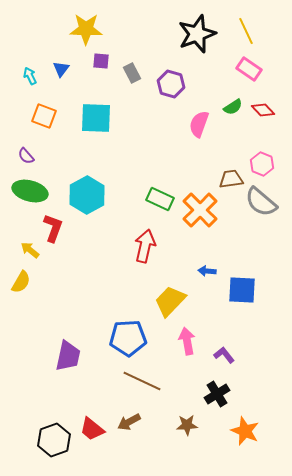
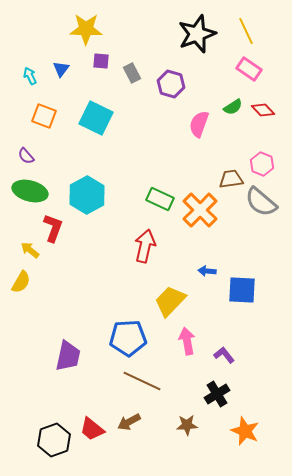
cyan square: rotated 24 degrees clockwise
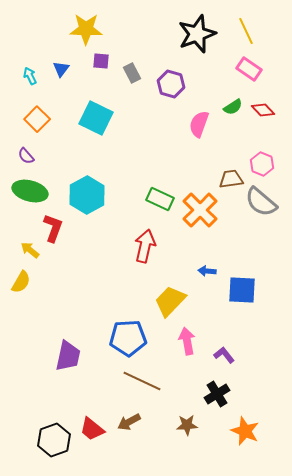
orange square: moved 7 px left, 3 px down; rotated 25 degrees clockwise
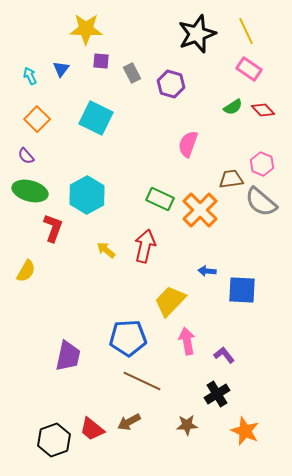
pink semicircle: moved 11 px left, 20 px down
yellow arrow: moved 76 px right
yellow semicircle: moved 5 px right, 11 px up
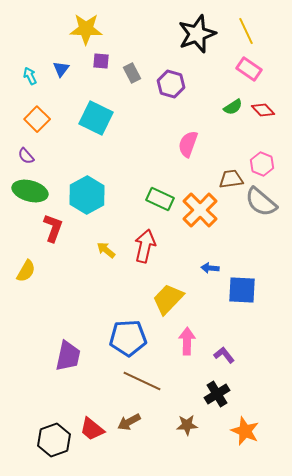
blue arrow: moved 3 px right, 3 px up
yellow trapezoid: moved 2 px left, 2 px up
pink arrow: rotated 12 degrees clockwise
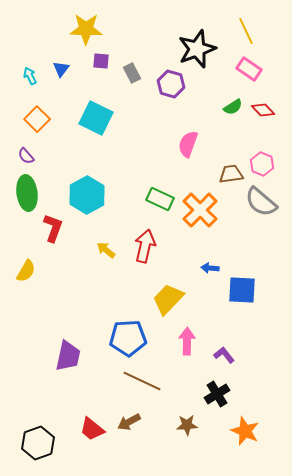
black star: moved 15 px down
brown trapezoid: moved 5 px up
green ellipse: moved 3 px left, 2 px down; rotated 68 degrees clockwise
black hexagon: moved 16 px left, 3 px down
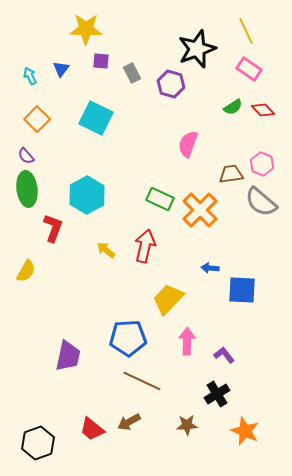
green ellipse: moved 4 px up
